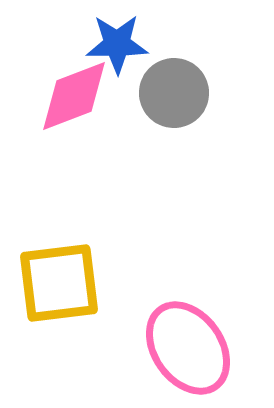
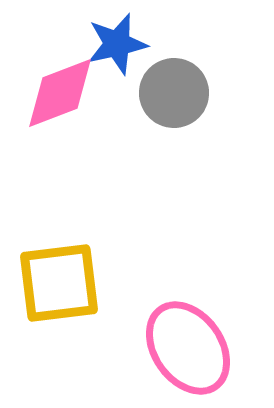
blue star: rotated 12 degrees counterclockwise
pink diamond: moved 14 px left, 3 px up
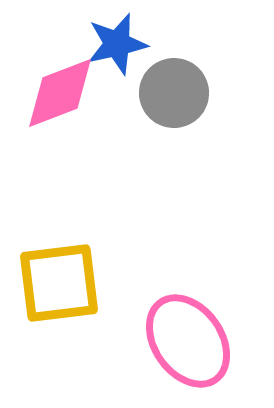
pink ellipse: moved 7 px up
